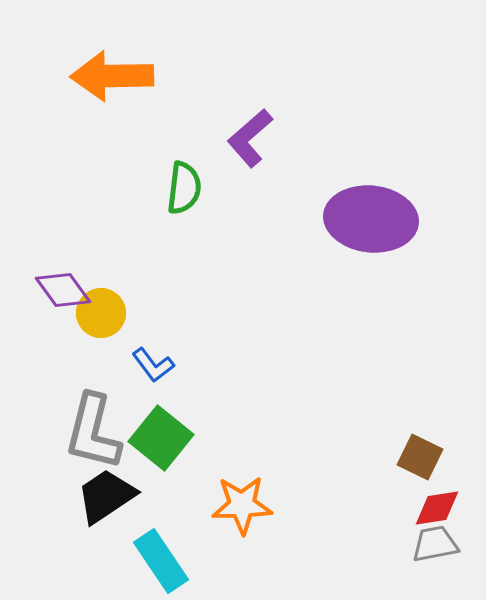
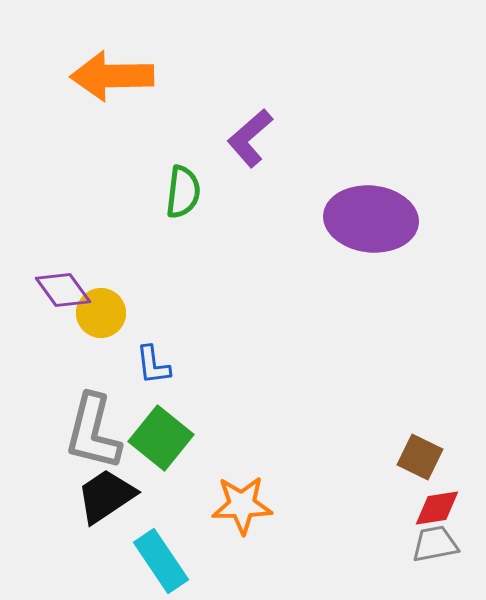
green semicircle: moved 1 px left, 4 px down
blue L-shape: rotated 30 degrees clockwise
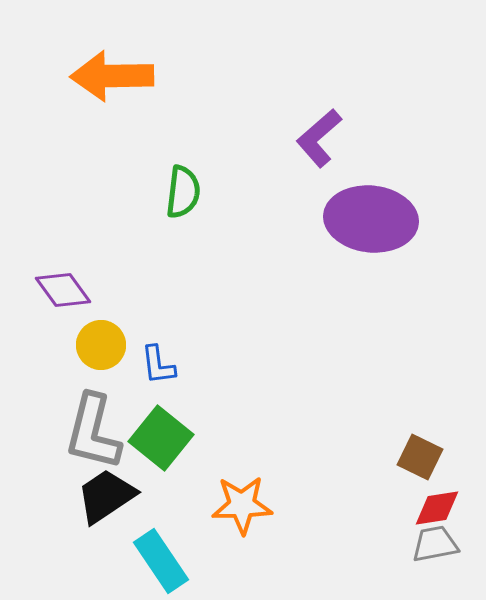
purple L-shape: moved 69 px right
yellow circle: moved 32 px down
blue L-shape: moved 5 px right
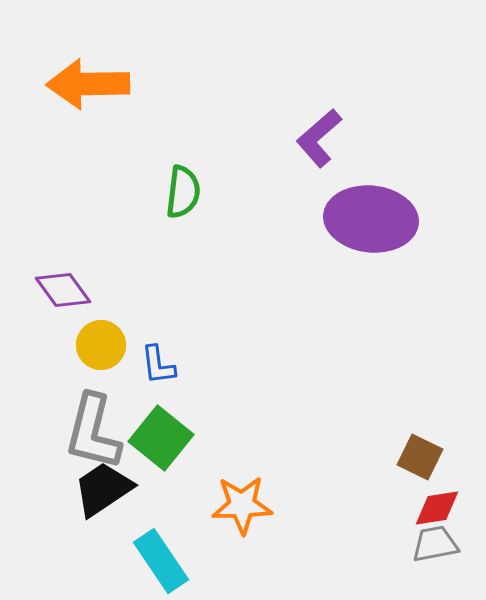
orange arrow: moved 24 px left, 8 px down
black trapezoid: moved 3 px left, 7 px up
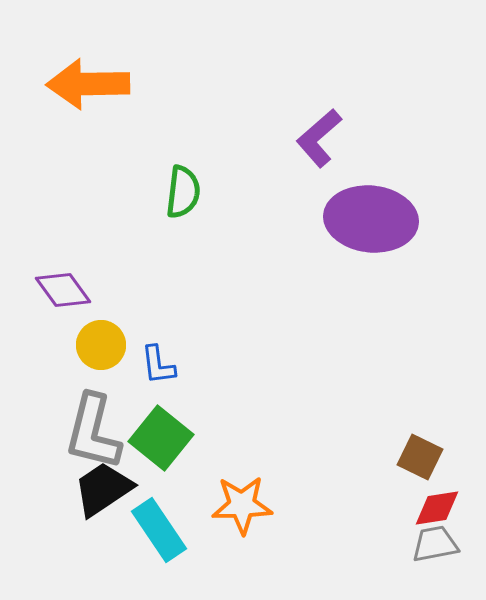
cyan rectangle: moved 2 px left, 31 px up
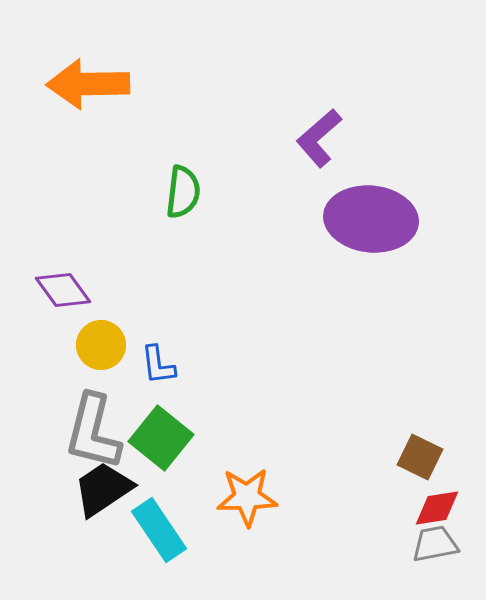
orange star: moved 5 px right, 8 px up
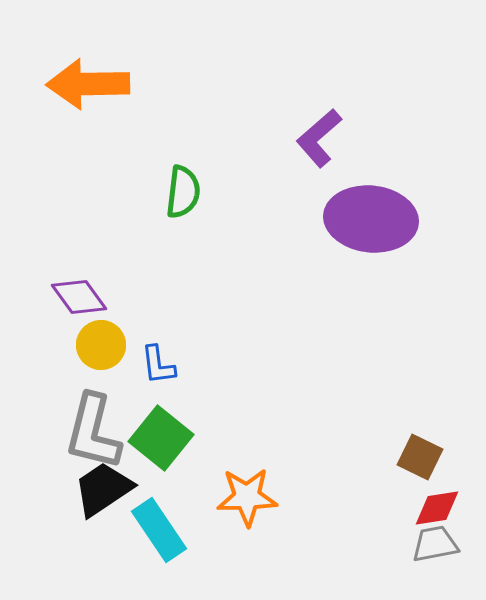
purple diamond: moved 16 px right, 7 px down
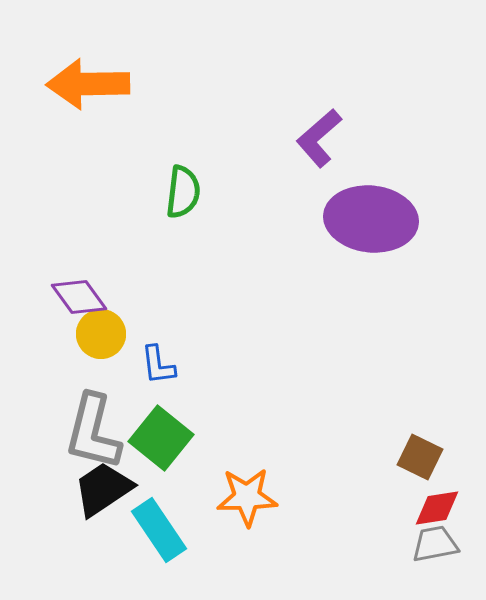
yellow circle: moved 11 px up
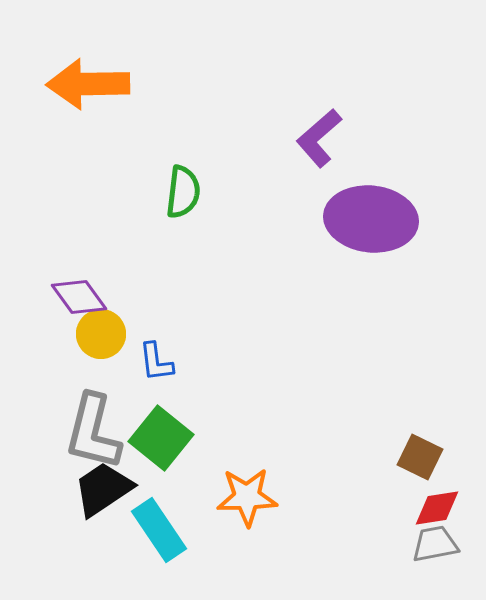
blue L-shape: moved 2 px left, 3 px up
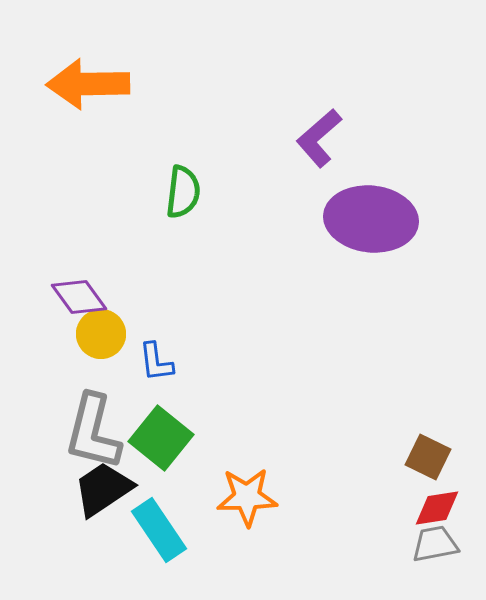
brown square: moved 8 px right
